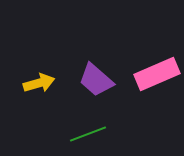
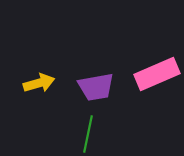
purple trapezoid: moved 7 px down; rotated 51 degrees counterclockwise
green line: rotated 57 degrees counterclockwise
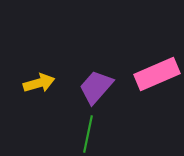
purple trapezoid: rotated 141 degrees clockwise
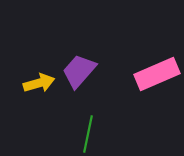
purple trapezoid: moved 17 px left, 16 px up
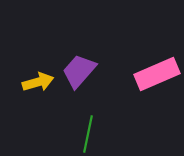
yellow arrow: moved 1 px left, 1 px up
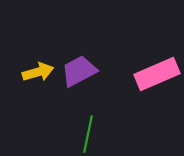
purple trapezoid: rotated 21 degrees clockwise
yellow arrow: moved 10 px up
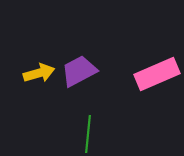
yellow arrow: moved 1 px right, 1 px down
green line: rotated 6 degrees counterclockwise
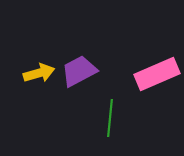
green line: moved 22 px right, 16 px up
